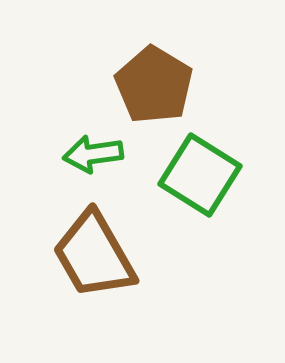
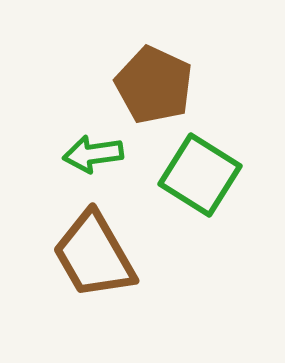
brown pentagon: rotated 6 degrees counterclockwise
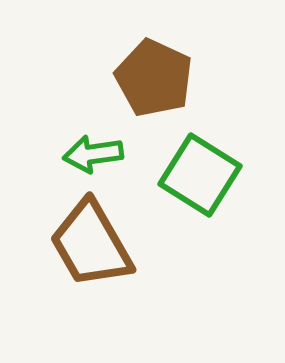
brown pentagon: moved 7 px up
brown trapezoid: moved 3 px left, 11 px up
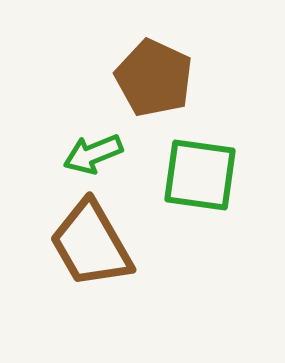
green arrow: rotated 14 degrees counterclockwise
green square: rotated 24 degrees counterclockwise
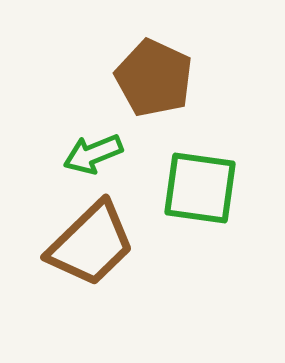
green square: moved 13 px down
brown trapezoid: rotated 104 degrees counterclockwise
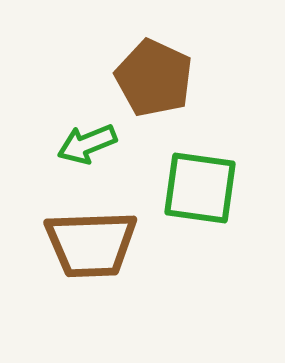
green arrow: moved 6 px left, 10 px up
brown trapezoid: rotated 42 degrees clockwise
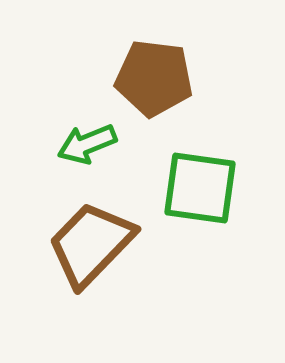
brown pentagon: rotated 18 degrees counterclockwise
brown trapezoid: rotated 136 degrees clockwise
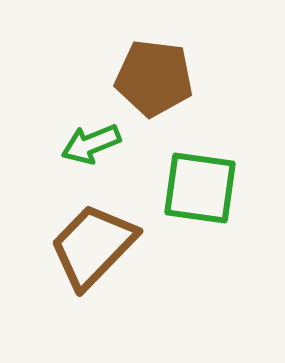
green arrow: moved 4 px right
brown trapezoid: moved 2 px right, 2 px down
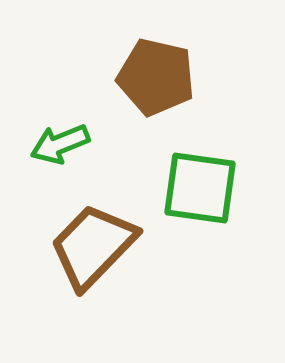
brown pentagon: moved 2 px right, 1 px up; rotated 6 degrees clockwise
green arrow: moved 31 px left
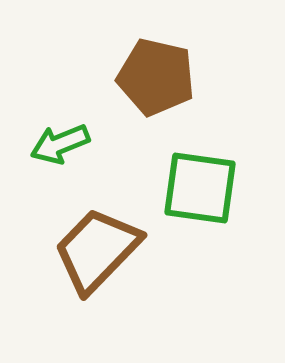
brown trapezoid: moved 4 px right, 4 px down
